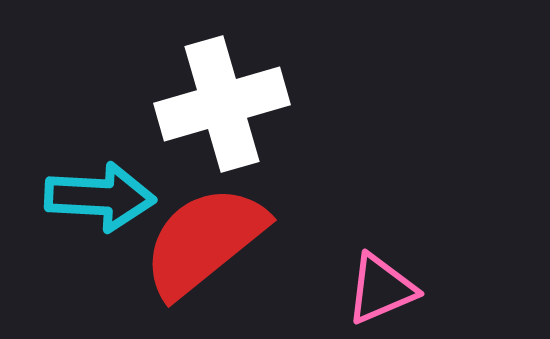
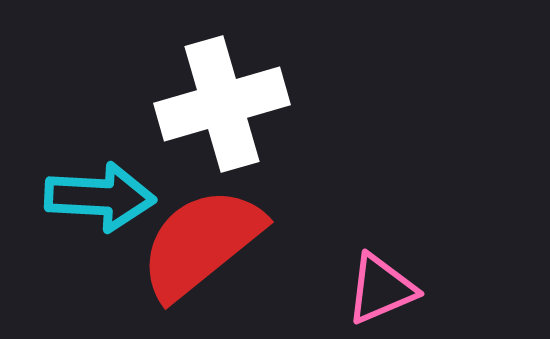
red semicircle: moved 3 px left, 2 px down
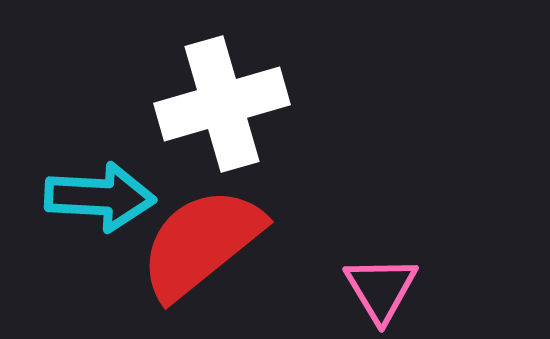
pink triangle: rotated 38 degrees counterclockwise
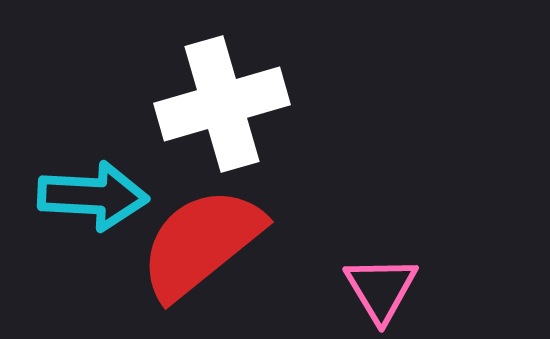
cyan arrow: moved 7 px left, 1 px up
